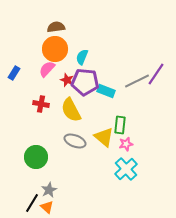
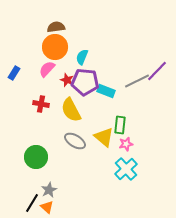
orange circle: moved 2 px up
purple line: moved 1 px right, 3 px up; rotated 10 degrees clockwise
gray ellipse: rotated 10 degrees clockwise
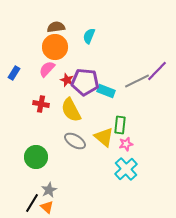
cyan semicircle: moved 7 px right, 21 px up
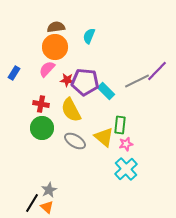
red star: rotated 16 degrees counterclockwise
cyan rectangle: rotated 24 degrees clockwise
green circle: moved 6 px right, 29 px up
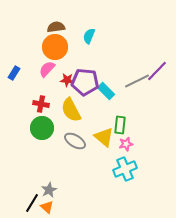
cyan cross: moved 1 px left; rotated 20 degrees clockwise
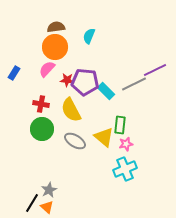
purple line: moved 2 px left, 1 px up; rotated 20 degrees clockwise
gray line: moved 3 px left, 3 px down
green circle: moved 1 px down
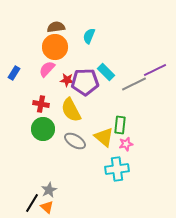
purple pentagon: rotated 8 degrees counterclockwise
cyan rectangle: moved 19 px up
green circle: moved 1 px right
cyan cross: moved 8 px left; rotated 15 degrees clockwise
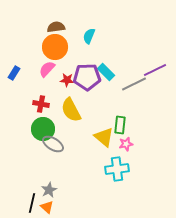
purple pentagon: moved 2 px right, 5 px up
gray ellipse: moved 22 px left, 3 px down
black line: rotated 18 degrees counterclockwise
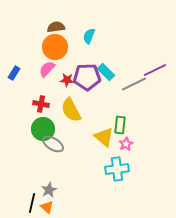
pink star: rotated 16 degrees counterclockwise
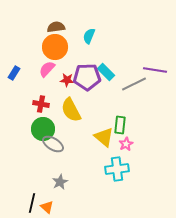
purple line: rotated 35 degrees clockwise
gray star: moved 11 px right, 8 px up
